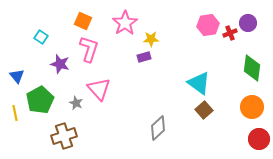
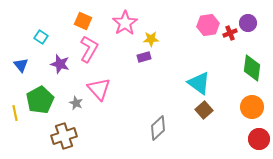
pink L-shape: rotated 12 degrees clockwise
blue triangle: moved 4 px right, 11 px up
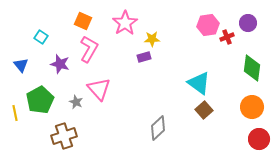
red cross: moved 3 px left, 4 px down
yellow star: moved 1 px right
gray star: moved 1 px up
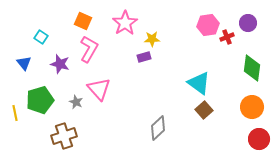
blue triangle: moved 3 px right, 2 px up
green pentagon: rotated 12 degrees clockwise
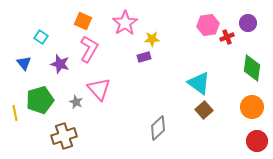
red circle: moved 2 px left, 2 px down
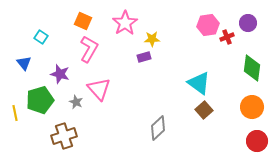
purple star: moved 10 px down
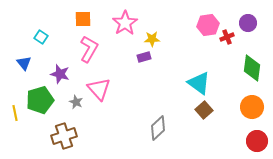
orange square: moved 2 px up; rotated 24 degrees counterclockwise
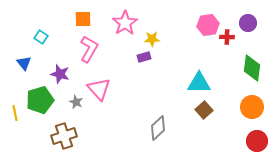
red cross: rotated 24 degrees clockwise
cyan triangle: rotated 35 degrees counterclockwise
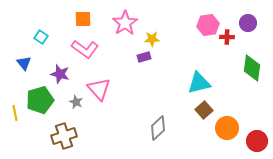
pink L-shape: moved 4 px left; rotated 96 degrees clockwise
cyan triangle: rotated 15 degrees counterclockwise
orange circle: moved 25 px left, 21 px down
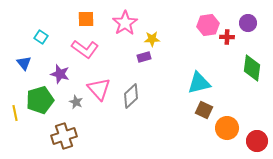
orange square: moved 3 px right
brown square: rotated 24 degrees counterclockwise
gray diamond: moved 27 px left, 32 px up
